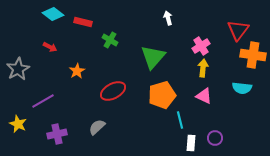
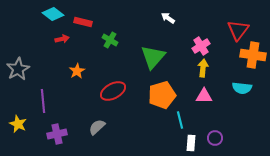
white arrow: rotated 40 degrees counterclockwise
red arrow: moved 12 px right, 8 px up; rotated 40 degrees counterclockwise
pink triangle: rotated 24 degrees counterclockwise
purple line: rotated 65 degrees counterclockwise
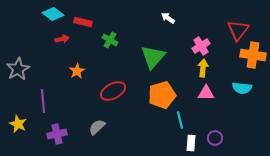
pink triangle: moved 2 px right, 3 px up
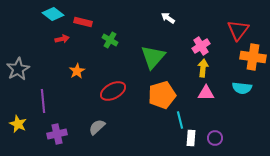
orange cross: moved 2 px down
white rectangle: moved 5 px up
